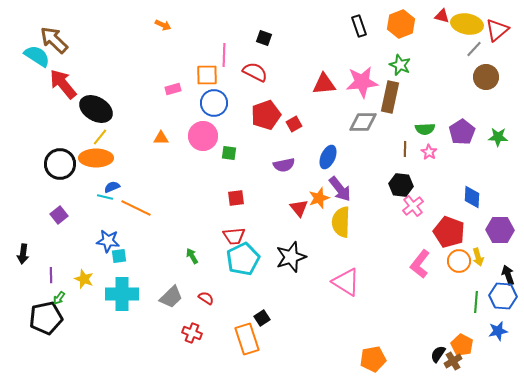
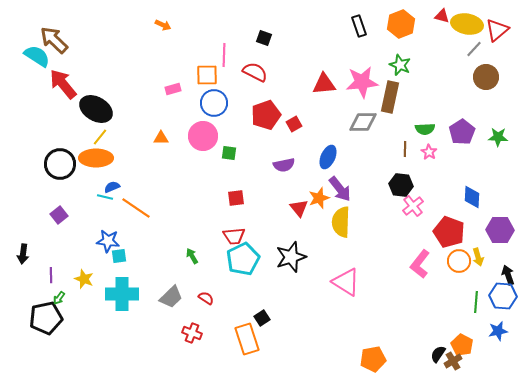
orange line at (136, 208): rotated 8 degrees clockwise
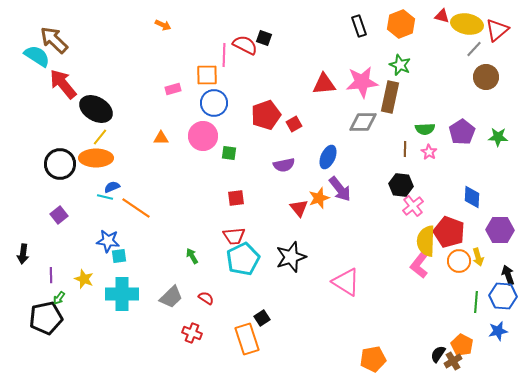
red semicircle at (255, 72): moved 10 px left, 27 px up
yellow semicircle at (341, 222): moved 85 px right, 19 px down
